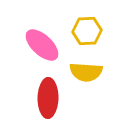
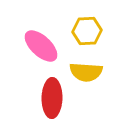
pink ellipse: moved 1 px left, 1 px down
red ellipse: moved 4 px right
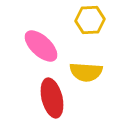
yellow hexagon: moved 3 px right, 11 px up
red ellipse: rotated 15 degrees counterclockwise
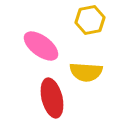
yellow hexagon: rotated 8 degrees counterclockwise
pink ellipse: rotated 6 degrees counterclockwise
